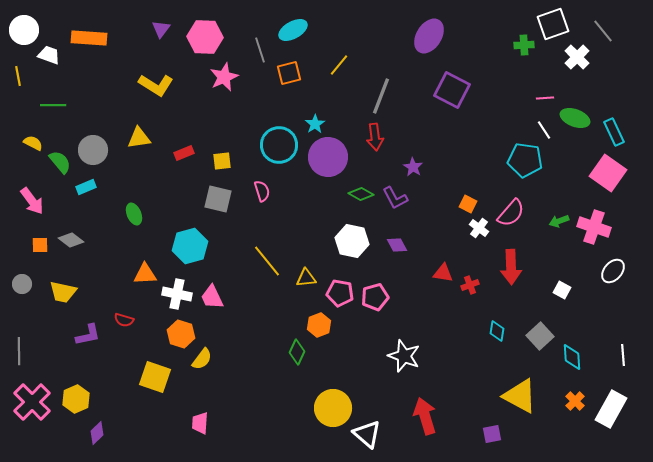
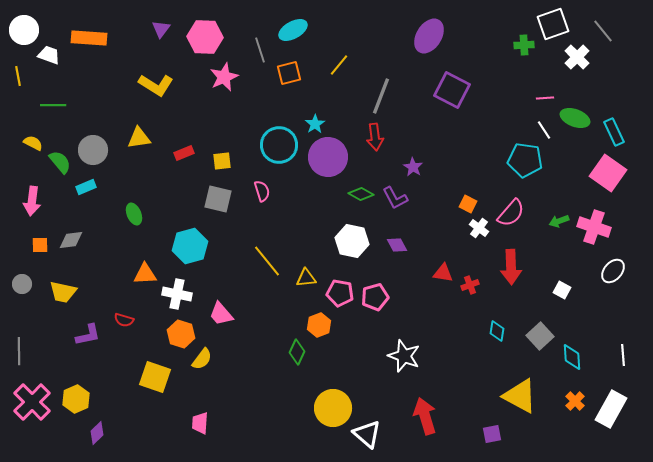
pink arrow at (32, 201): rotated 44 degrees clockwise
gray diamond at (71, 240): rotated 45 degrees counterclockwise
pink trapezoid at (212, 297): moved 9 px right, 17 px down; rotated 16 degrees counterclockwise
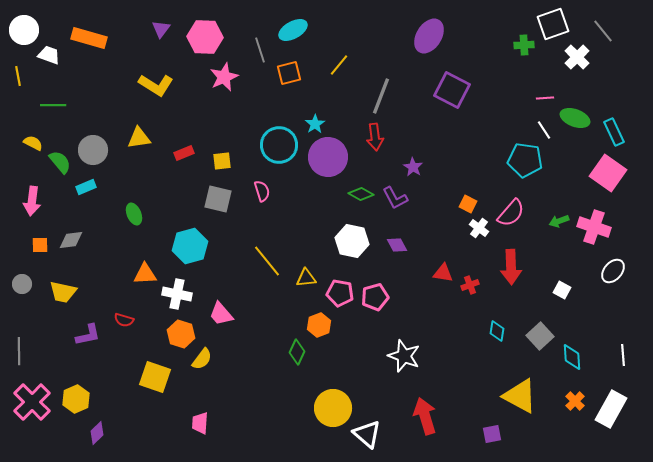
orange rectangle at (89, 38): rotated 12 degrees clockwise
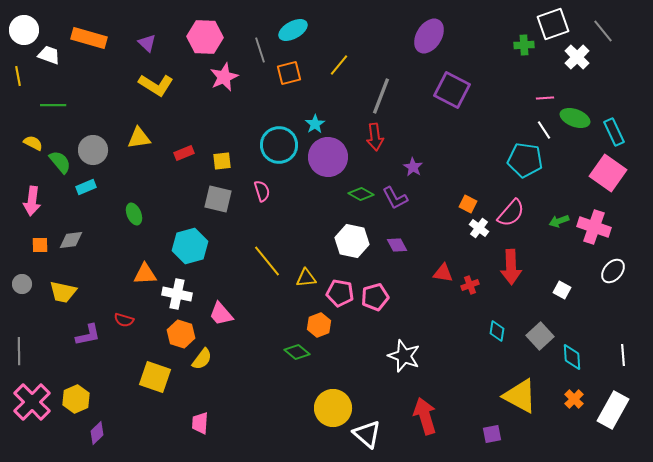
purple triangle at (161, 29): moved 14 px left, 14 px down; rotated 24 degrees counterclockwise
green diamond at (297, 352): rotated 75 degrees counterclockwise
orange cross at (575, 401): moved 1 px left, 2 px up
white rectangle at (611, 409): moved 2 px right, 1 px down
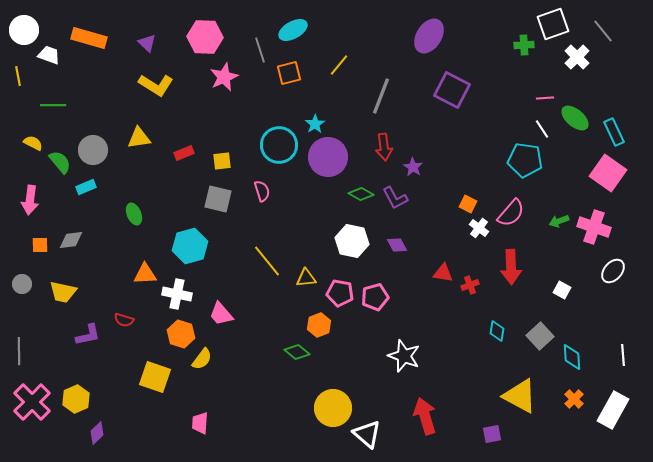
green ellipse at (575, 118): rotated 20 degrees clockwise
white line at (544, 130): moved 2 px left, 1 px up
red arrow at (375, 137): moved 9 px right, 10 px down
pink arrow at (32, 201): moved 2 px left, 1 px up
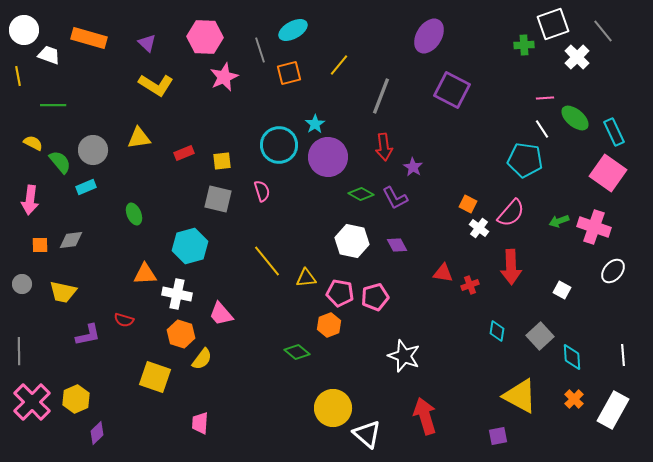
orange hexagon at (319, 325): moved 10 px right
purple square at (492, 434): moved 6 px right, 2 px down
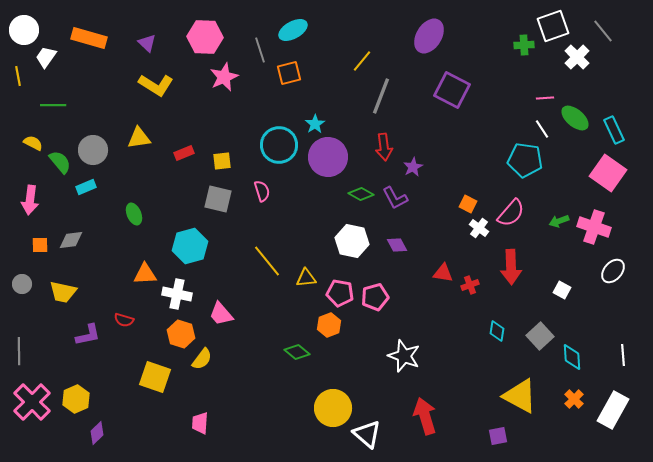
white square at (553, 24): moved 2 px down
white trapezoid at (49, 55): moved 3 px left, 2 px down; rotated 75 degrees counterclockwise
yellow line at (339, 65): moved 23 px right, 4 px up
cyan rectangle at (614, 132): moved 2 px up
purple star at (413, 167): rotated 12 degrees clockwise
